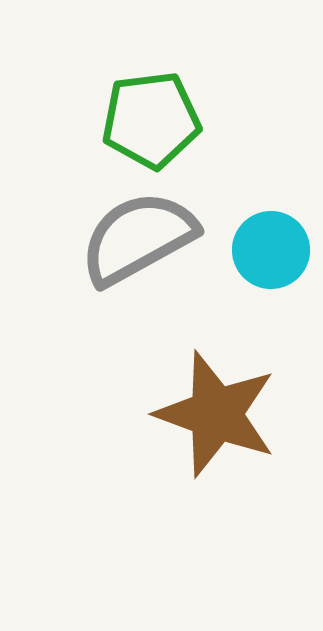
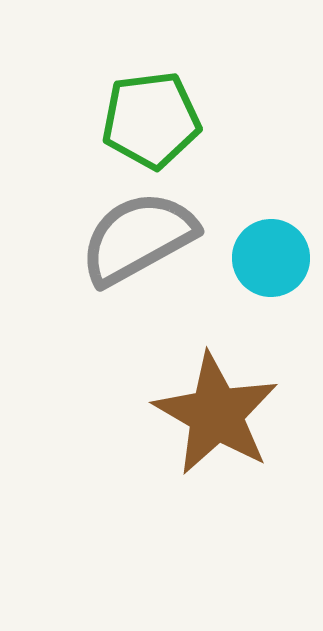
cyan circle: moved 8 px down
brown star: rotated 10 degrees clockwise
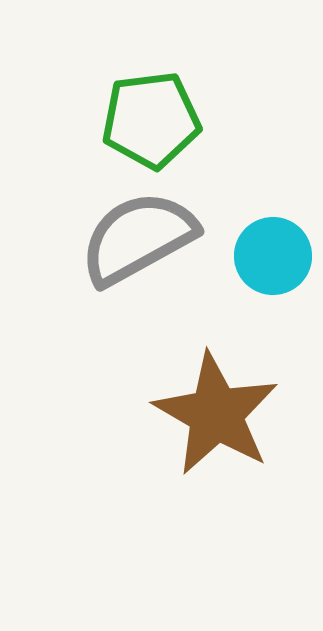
cyan circle: moved 2 px right, 2 px up
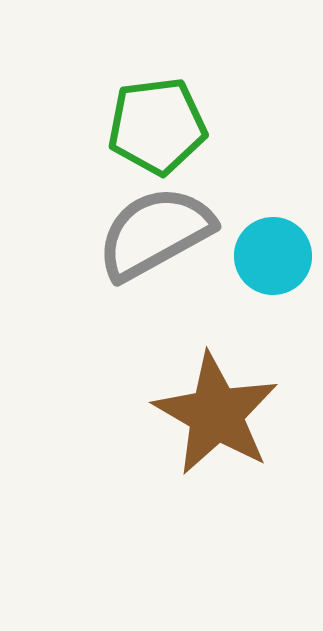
green pentagon: moved 6 px right, 6 px down
gray semicircle: moved 17 px right, 5 px up
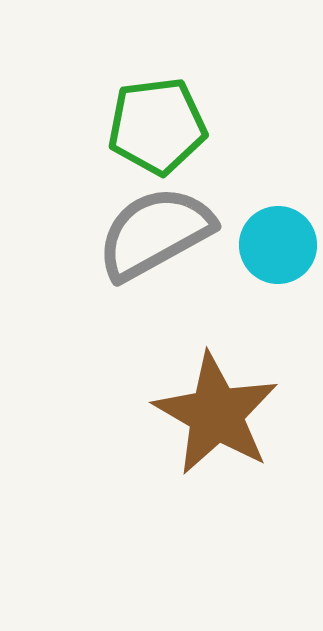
cyan circle: moved 5 px right, 11 px up
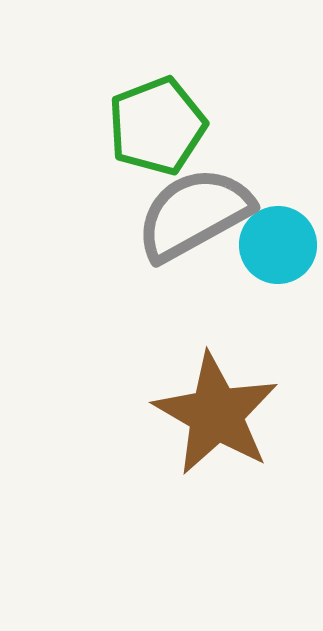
green pentagon: rotated 14 degrees counterclockwise
gray semicircle: moved 39 px right, 19 px up
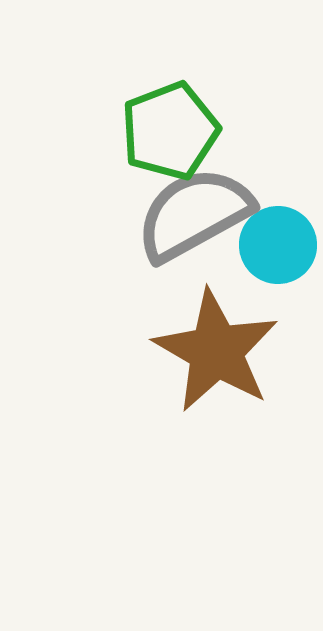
green pentagon: moved 13 px right, 5 px down
brown star: moved 63 px up
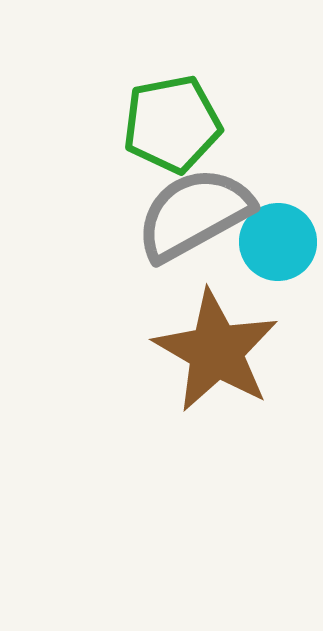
green pentagon: moved 2 px right, 7 px up; rotated 10 degrees clockwise
cyan circle: moved 3 px up
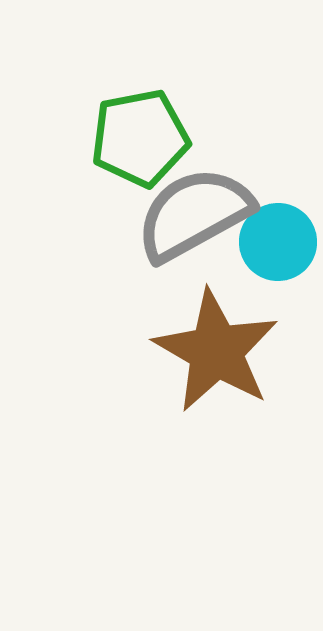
green pentagon: moved 32 px left, 14 px down
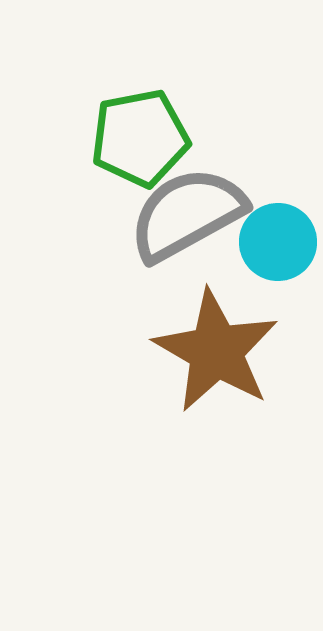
gray semicircle: moved 7 px left
